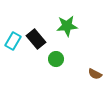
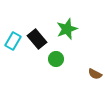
green star: moved 3 px down; rotated 15 degrees counterclockwise
black rectangle: moved 1 px right
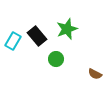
black rectangle: moved 3 px up
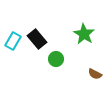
green star: moved 17 px right, 5 px down; rotated 20 degrees counterclockwise
black rectangle: moved 3 px down
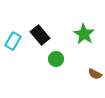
black rectangle: moved 3 px right, 4 px up
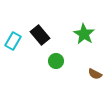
green circle: moved 2 px down
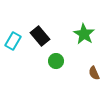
black rectangle: moved 1 px down
brown semicircle: moved 1 px left, 1 px up; rotated 40 degrees clockwise
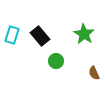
cyan rectangle: moved 1 px left, 6 px up; rotated 12 degrees counterclockwise
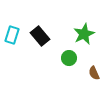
green star: rotated 15 degrees clockwise
green circle: moved 13 px right, 3 px up
